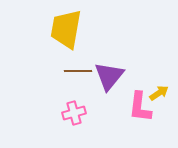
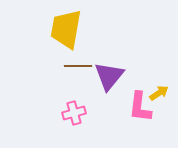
brown line: moved 5 px up
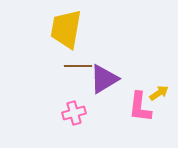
purple triangle: moved 5 px left, 3 px down; rotated 20 degrees clockwise
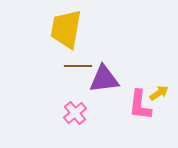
purple triangle: rotated 24 degrees clockwise
pink L-shape: moved 2 px up
pink cross: moved 1 px right; rotated 25 degrees counterclockwise
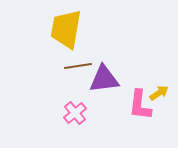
brown line: rotated 8 degrees counterclockwise
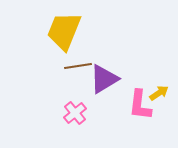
yellow trapezoid: moved 2 px left, 2 px down; rotated 12 degrees clockwise
purple triangle: rotated 24 degrees counterclockwise
